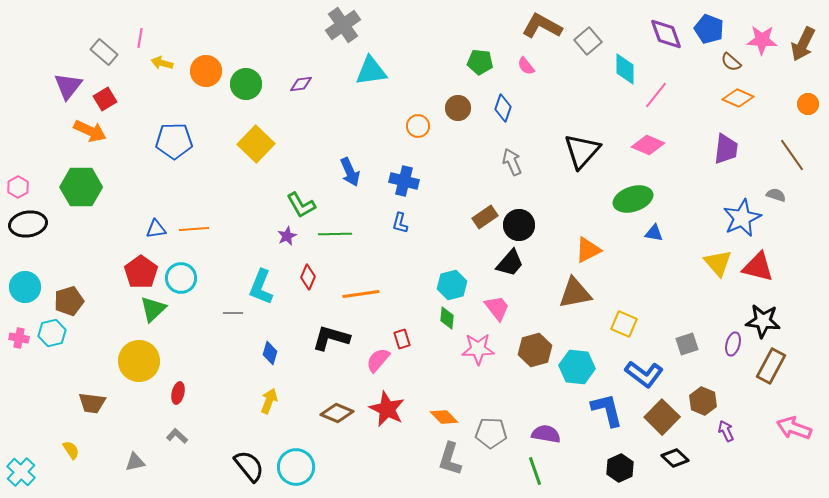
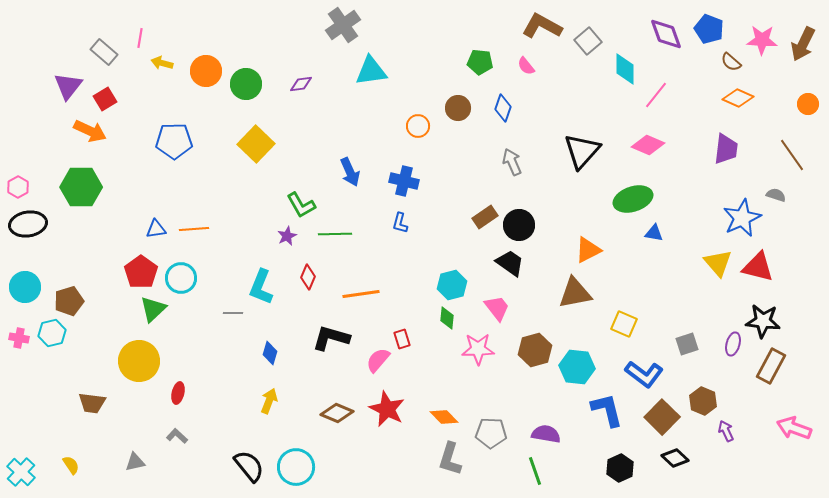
black trapezoid at (510, 263): rotated 96 degrees counterclockwise
yellow semicircle at (71, 450): moved 15 px down
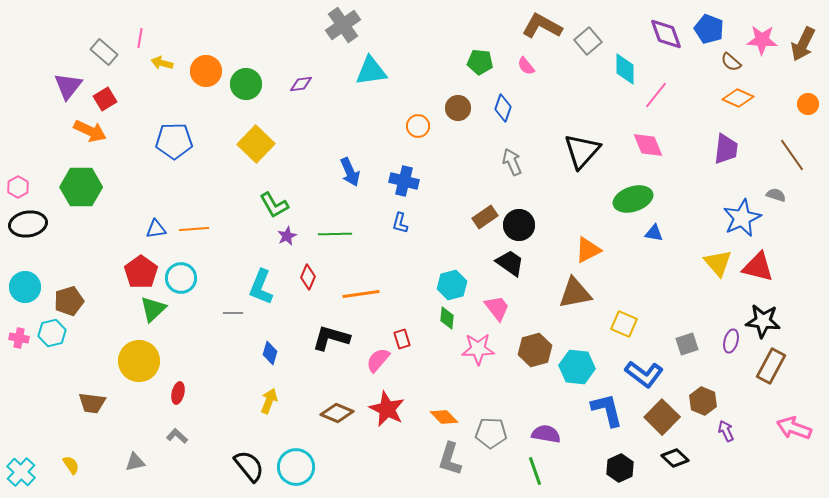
pink diamond at (648, 145): rotated 44 degrees clockwise
green L-shape at (301, 205): moved 27 px left
purple ellipse at (733, 344): moved 2 px left, 3 px up
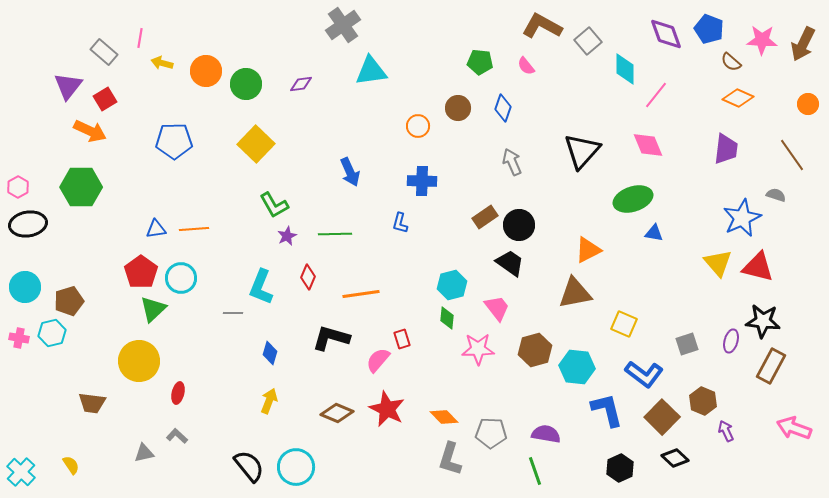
blue cross at (404, 181): moved 18 px right; rotated 12 degrees counterclockwise
gray triangle at (135, 462): moved 9 px right, 9 px up
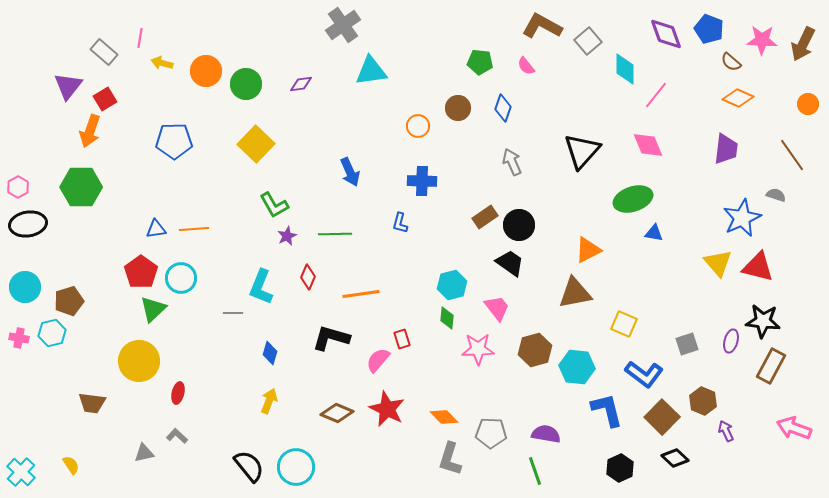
orange arrow at (90, 131): rotated 84 degrees clockwise
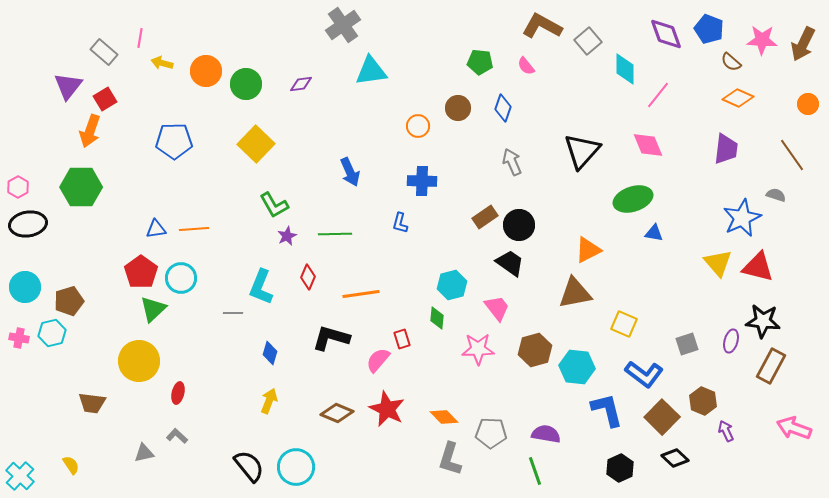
pink line at (656, 95): moved 2 px right
green diamond at (447, 318): moved 10 px left
cyan cross at (21, 472): moved 1 px left, 4 px down
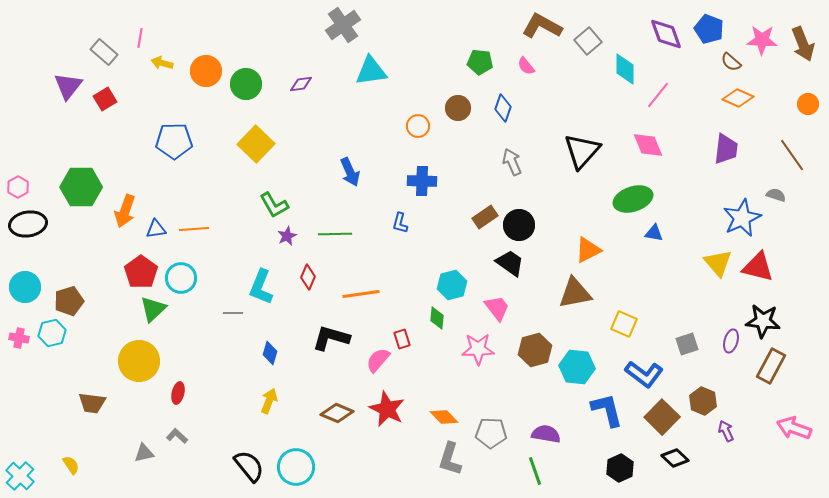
brown arrow at (803, 44): rotated 48 degrees counterclockwise
orange arrow at (90, 131): moved 35 px right, 80 px down
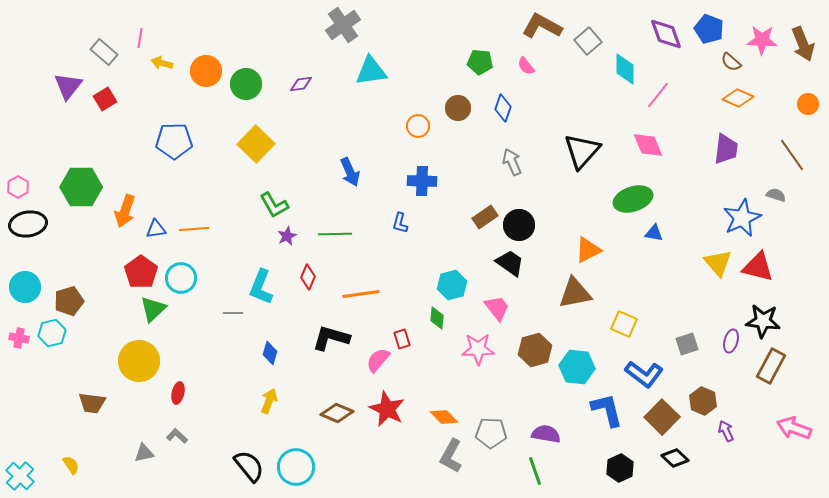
gray L-shape at (450, 459): moved 1 px right, 3 px up; rotated 12 degrees clockwise
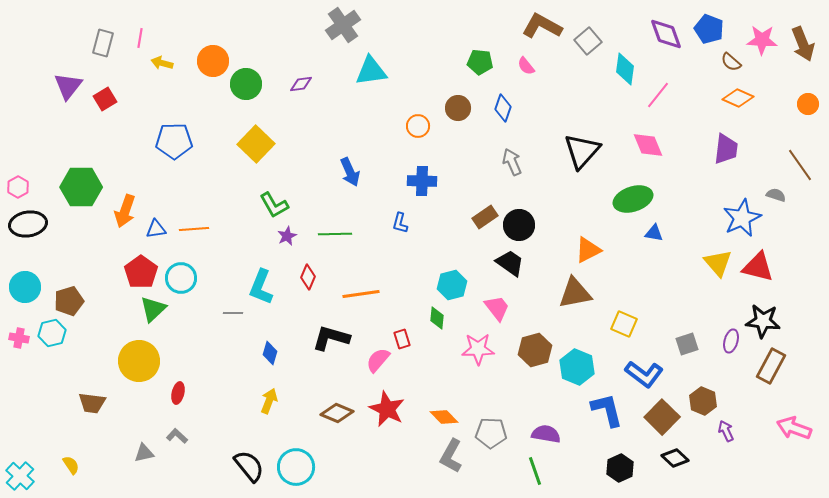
gray rectangle at (104, 52): moved 1 px left, 9 px up; rotated 64 degrees clockwise
cyan diamond at (625, 69): rotated 8 degrees clockwise
orange circle at (206, 71): moved 7 px right, 10 px up
brown line at (792, 155): moved 8 px right, 10 px down
cyan hexagon at (577, 367): rotated 16 degrees clockwise
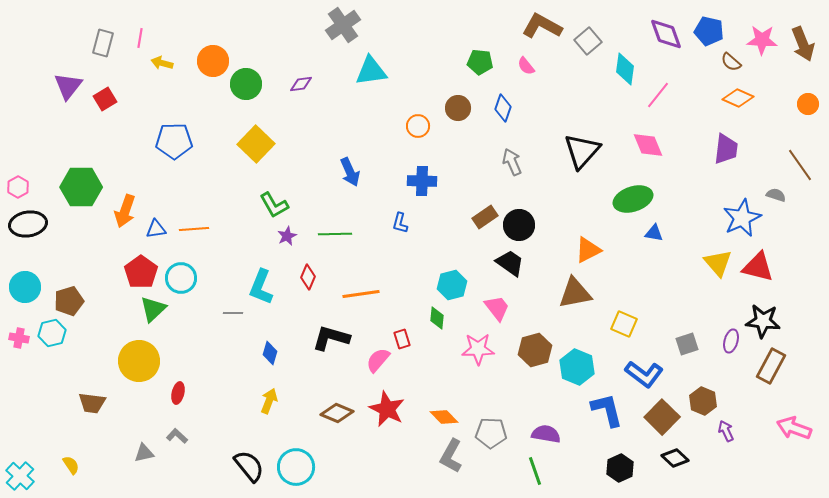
blue pentagon at (709, 29): moved 2 px down; rotated 8 degrees counterclockwise
